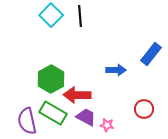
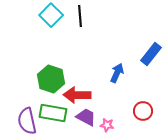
blue arrow: moved 1 px right, 3 px down; rotated 66 degrees counterclockwise
green hexagon: rotated 12 degrees counterclockwise
red circle: moved 1 px left, 2 px down
green rectangle: rotated 20 degrees counterclockwise
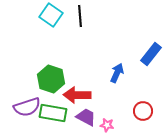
cyan square: rotated 10 degrees counterclockwise
purple semicircle: moved 14 px up; rotated 96 degrees counterclockwise
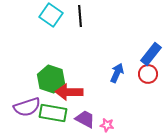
red arrow: moved 8 px left, 3 px up
red circle: moved 5 px right, 37 px up
purple trapezoid: moved 1 px left, 2 px down
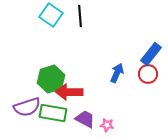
green hexagon: rotated 24 degrees clockwise
